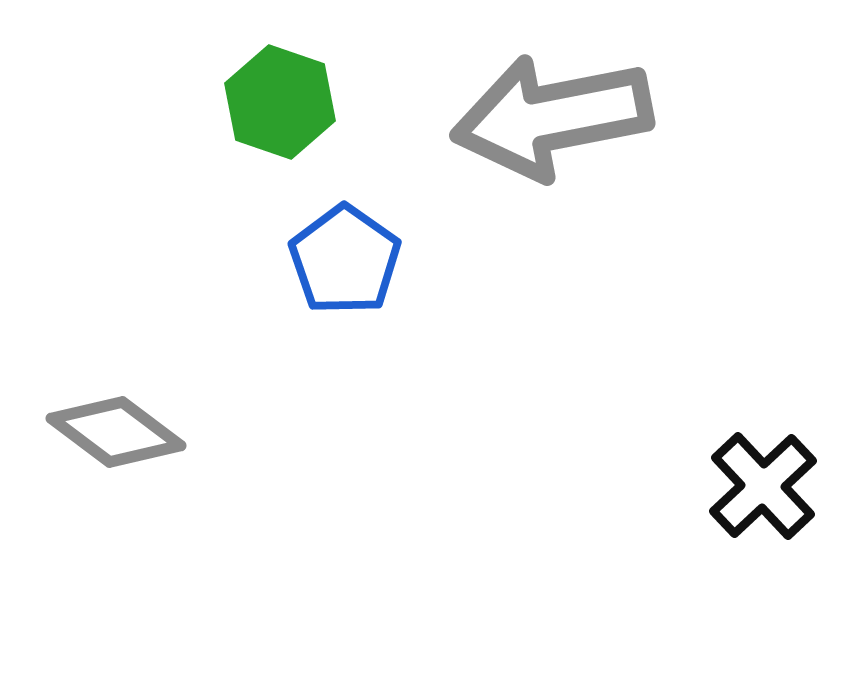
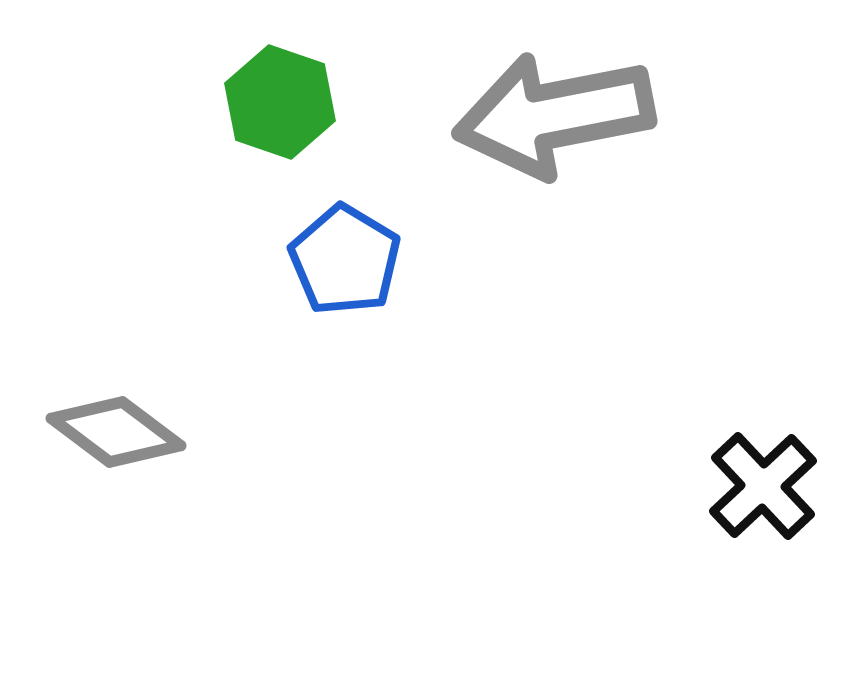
gray arrow: moved 2 px right, 2 px up
blue pentagon: rotated 4 degrees counterclockwise
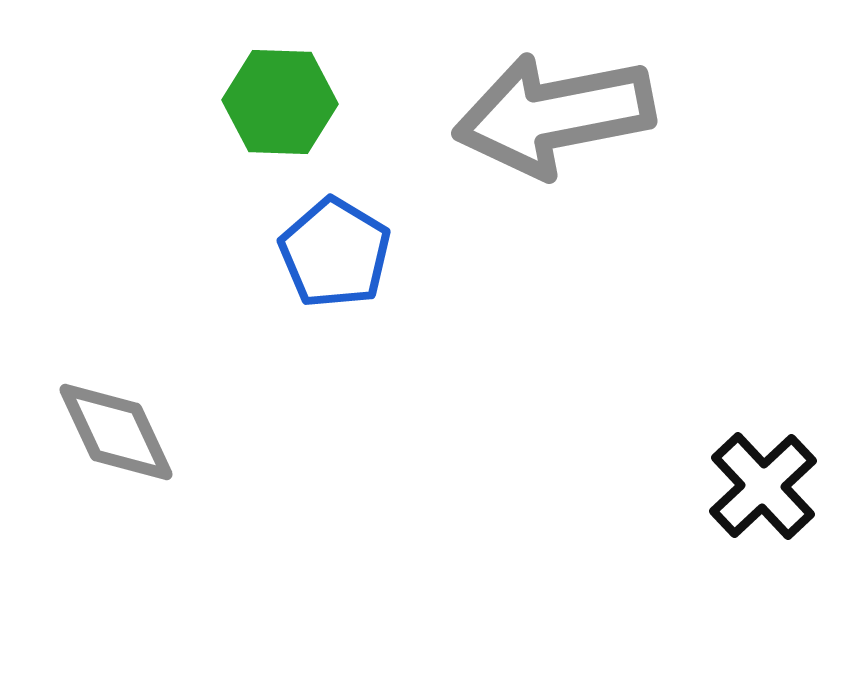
green hexagon: rotated 17 degrees counterclockwise
blue pentagon: moved 10 px left, 7 px up
gray diamond: rotated 28 degrees clockwise
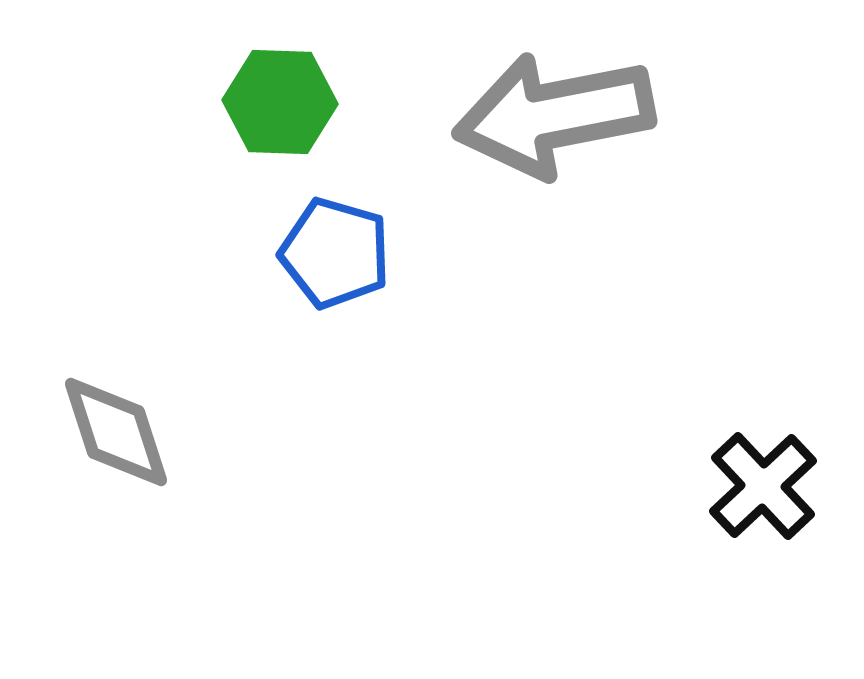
blue pentagon: rotated 15 degrees counterclockwise
gray diamond: rotated 7 degrees clockwise
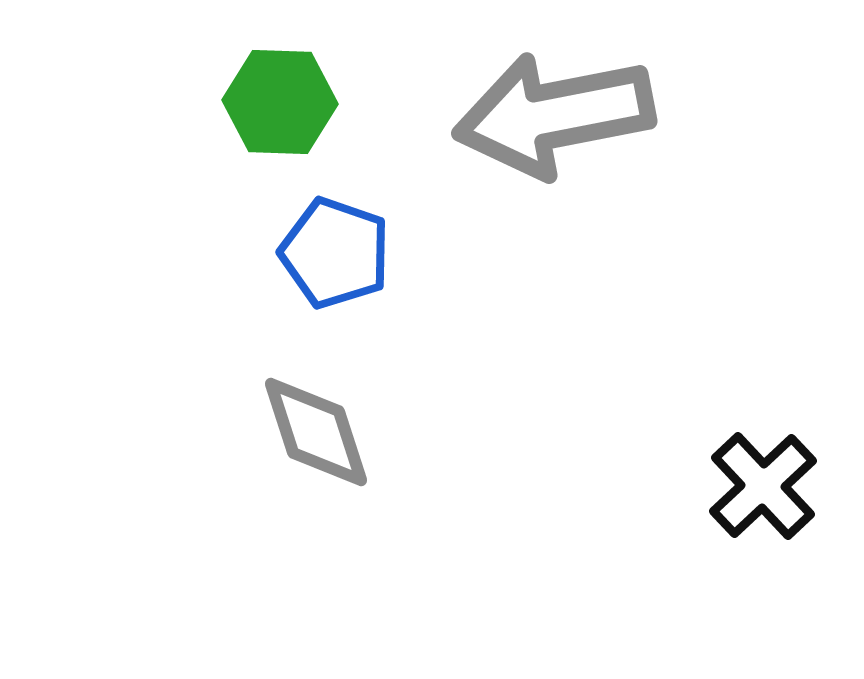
blue pentagon: rotated 3 degrees clockwise
gray diamond: moved 200 px right
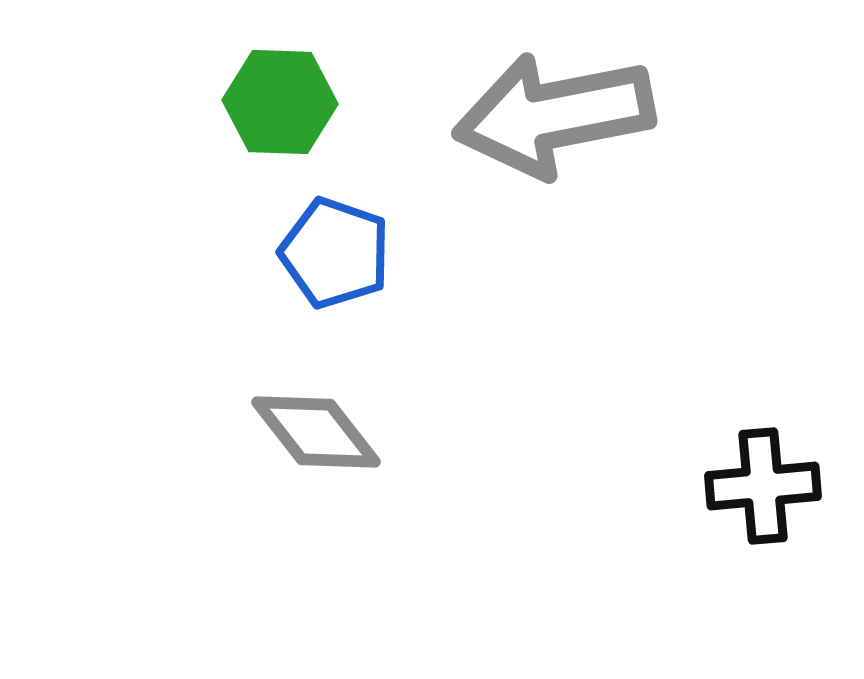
gray diamond: rotated 20 degrees counterclockwise
black cross: rotated 38 degrees clockwise
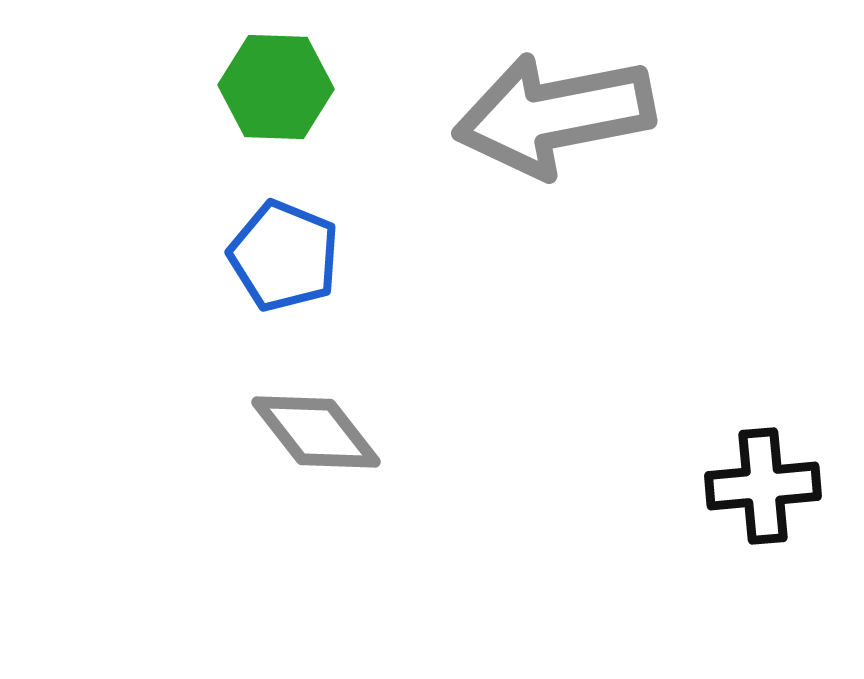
green hexagon: moved 4 px left, 15 px up
blue pentagon: moved 51 px left, 3 px down; rotated 3 degrees clockwise
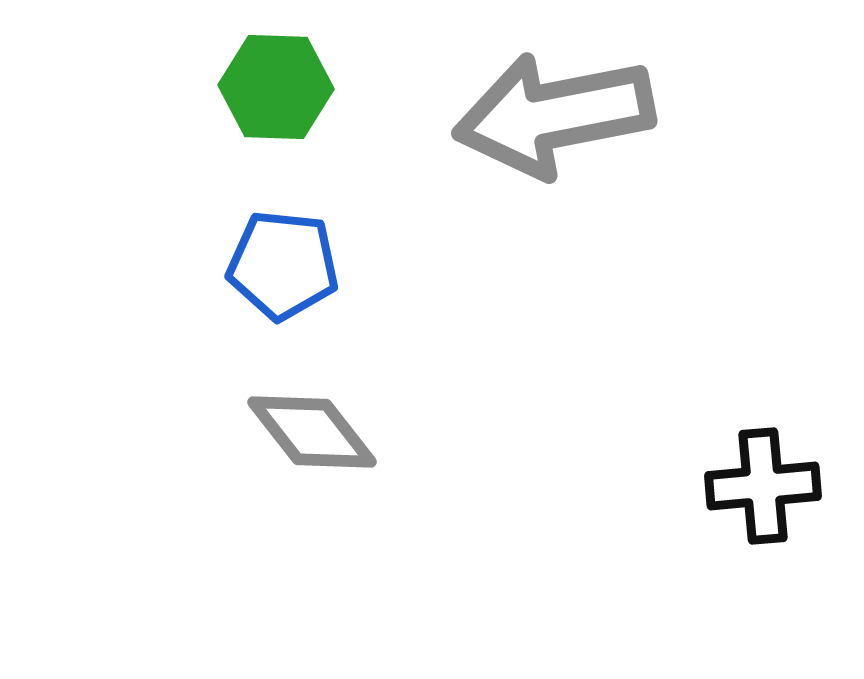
blue pentagon: moved 1 px left, 9 px down; rotated 16 degrees counterclockwise
gray diamond: moved 4 px left
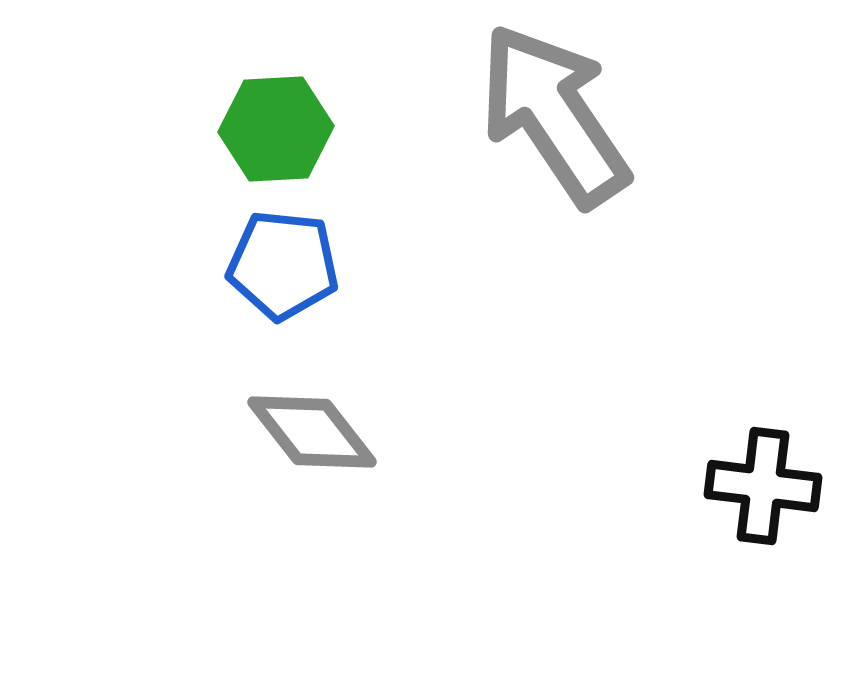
green hexagon: moved 42 px down; rotated 5 degrees counterclockwise
gray arrow: rotated 67 degrees clockwise
black cross: rotated 12 degrees clockwise
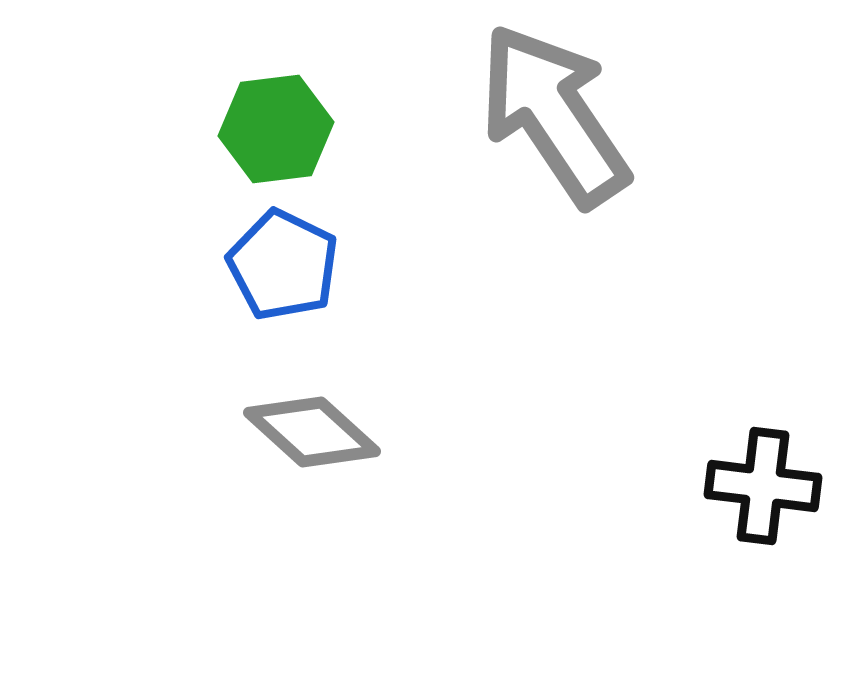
green hexagon: rotated 4 degrees counterclockwise
blue pentagon: rotated 20 degrees clockwise
gray diamond: rotated 10 degrees counterclockwise
